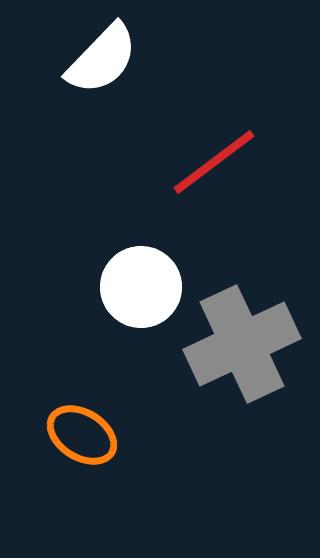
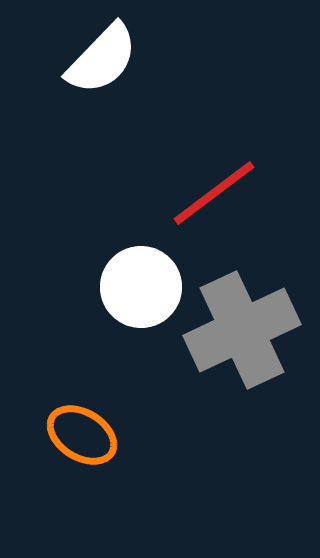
red line: moved 31 px down
gray cross: moved 14 px up
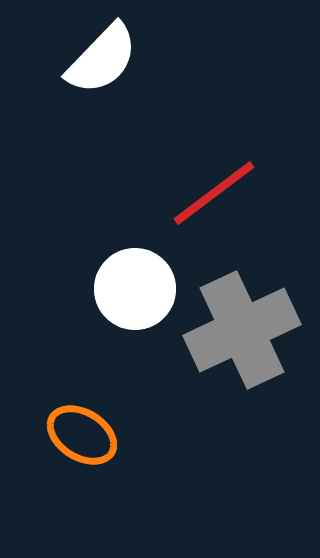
white circle: moved 6 px left, 2 px down
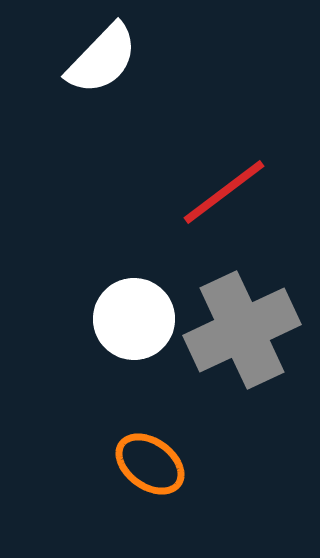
red line: moved 10 px right, 1 px up
white circle: moved 1 px left, 30 px down
orange ellipse: moved 68 px right, 29 px down; rotated 4 degrees clockwise
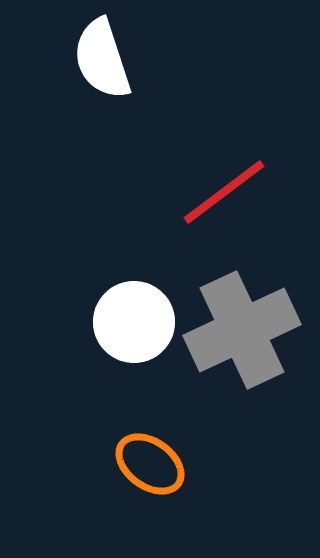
white semicircle: rotated 118 degrees clockwise
white circle: moved 3 px down
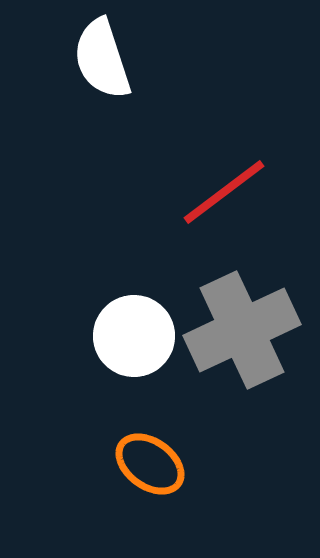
white circle: moved 14 px down
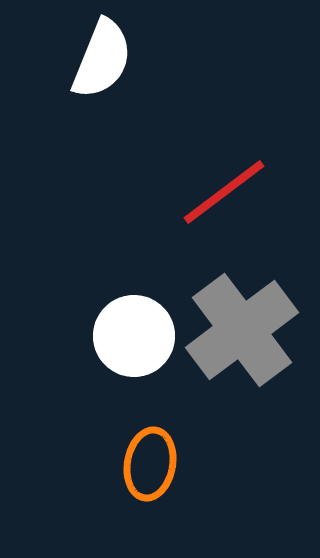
white semicircle: rotated 140 degrees counterclockwise
gray cross: rotated 12 degrees counterclockwise
orange ellipse: rotated 64 degrees clockwise
